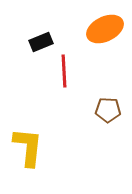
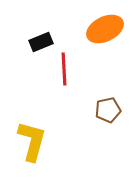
red line: moved 2 px up
brown pentagon: rotated 15 degrees counterclockwise
yellow L-shape: moved 4 px right, 6 px up; rotated 9 degrees clockwise
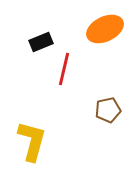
red line: rotated 16 degrees clockwise
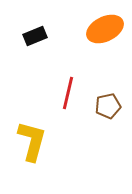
black rectangle: moved 6 px left, 6 px up
red line: moved 4 px right, 24 px down
brown pentagon: moved 4 px up
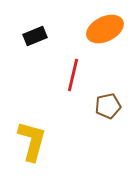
red line: moved 5 px right, 18 px up
